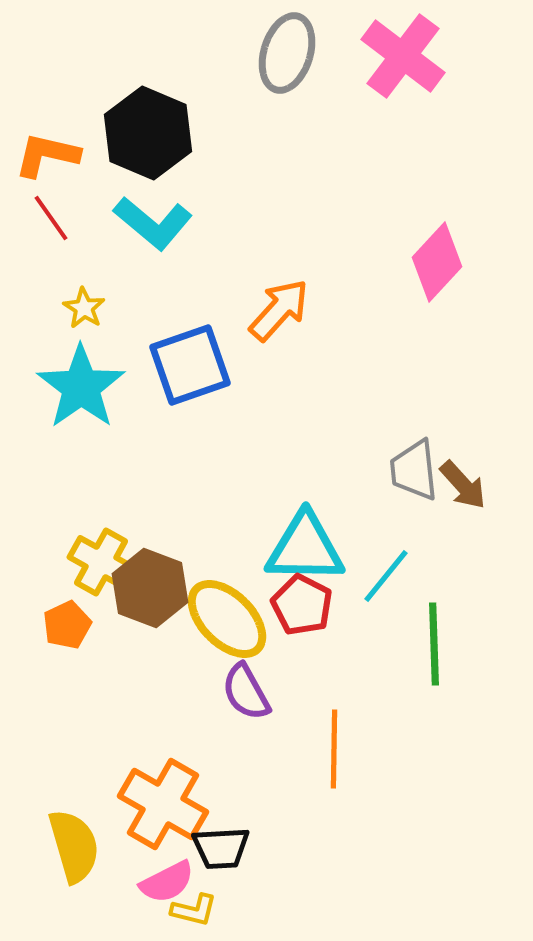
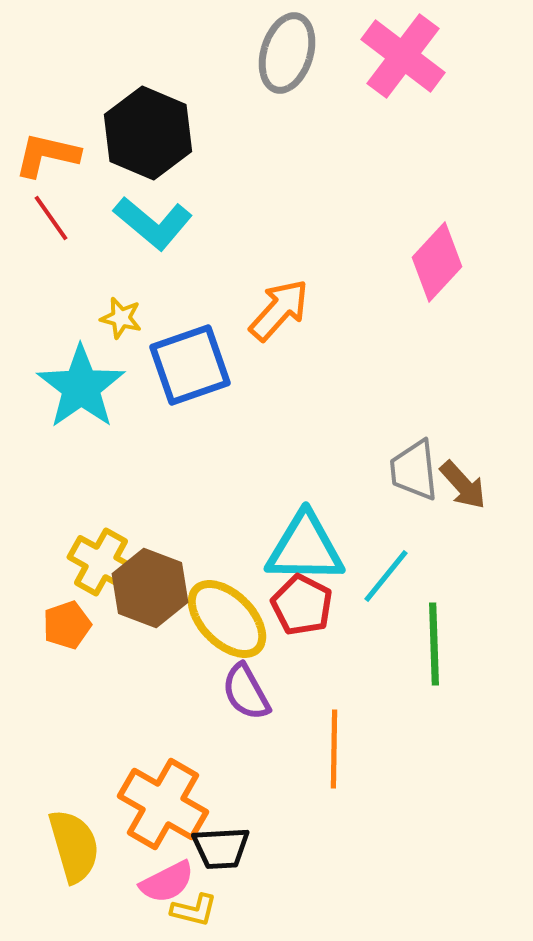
yellow star: moved 37 px right, 10 px down; rotated 18 degrees counterclockwise
orange pentagon: rotated 6 degrees clockwise
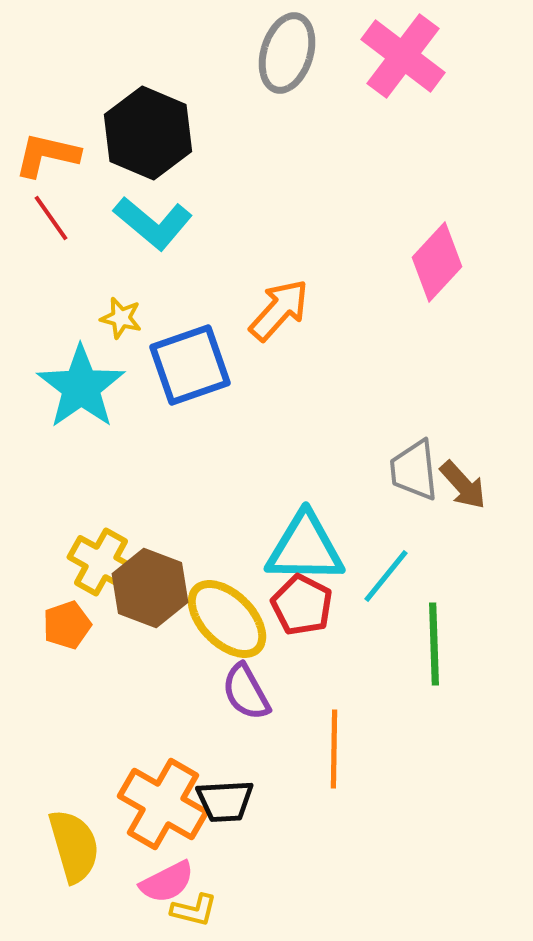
black trapezoid: moved 4 px right, 47 px up
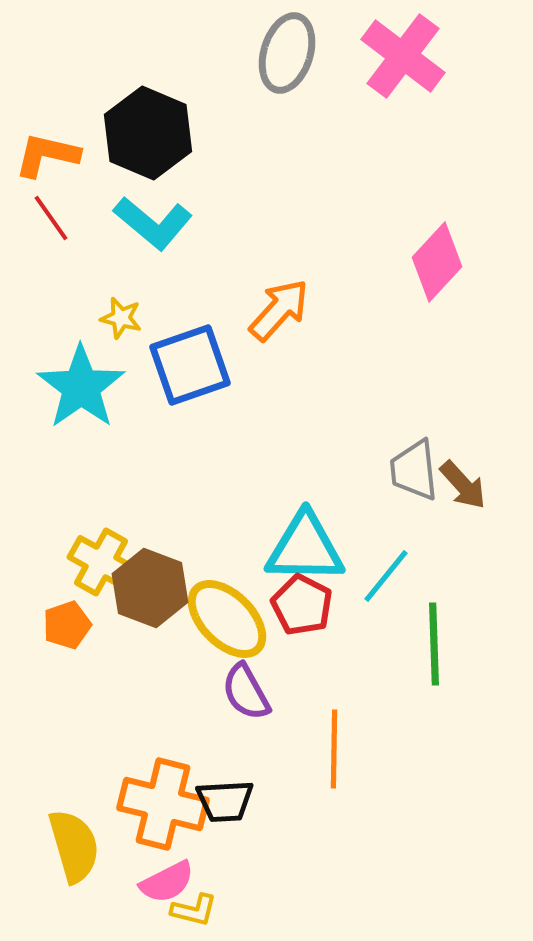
orange cross: rotated 16 degrees counterclockwise
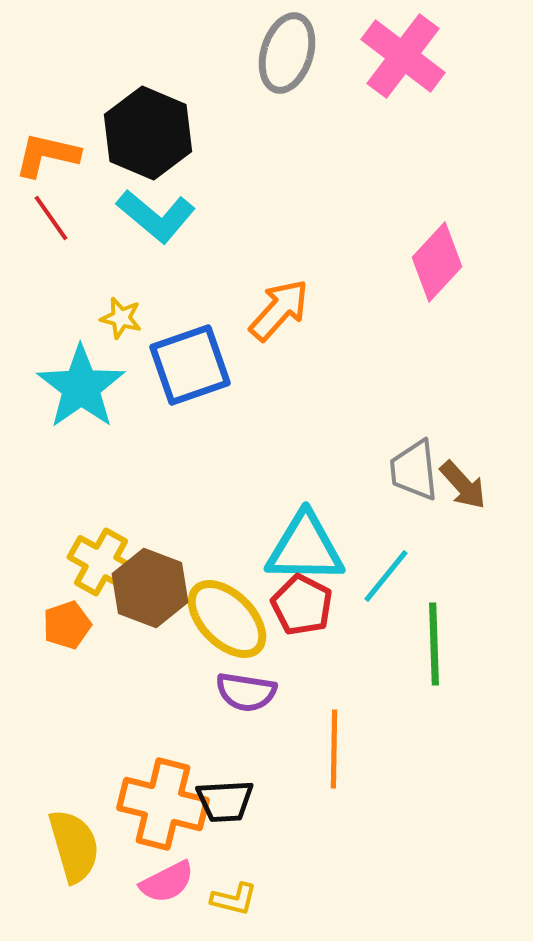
cyan L-shape: moved 3 px right, 7 px up
purple semicircle: rotated 52 degrees counterclockwise
yellow L-shape: moved 40 px right, 11 px up
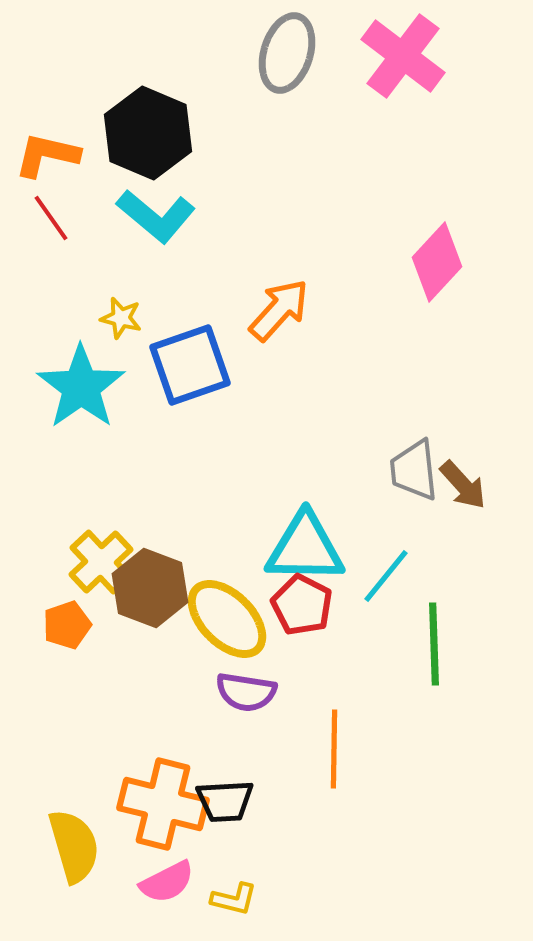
yellow cross: rotated 18 degrees clockwise
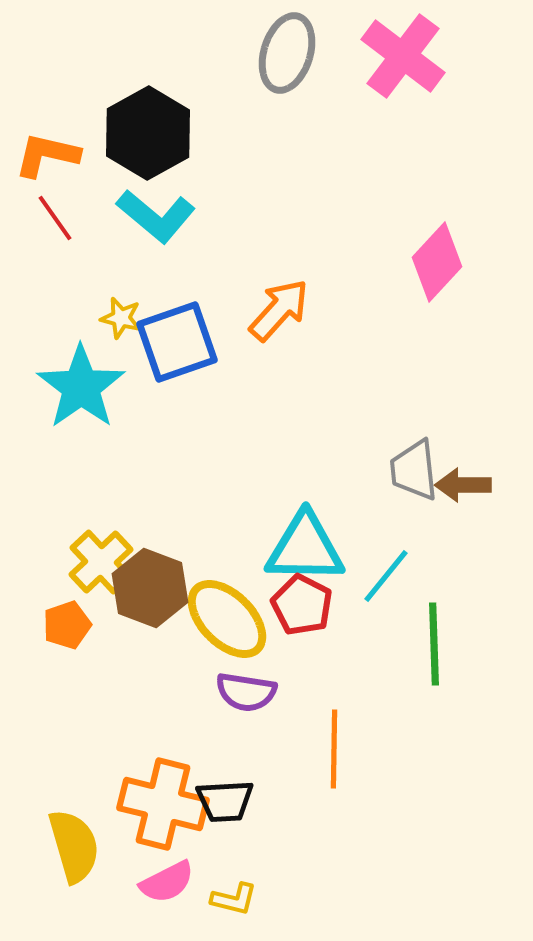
black hexagon: rotated 8 degrees clockwise
red line: moved 4 px right
blue square: moved 13 px left, 23 px up
brown arrow: rotated 132 degrees clockwise
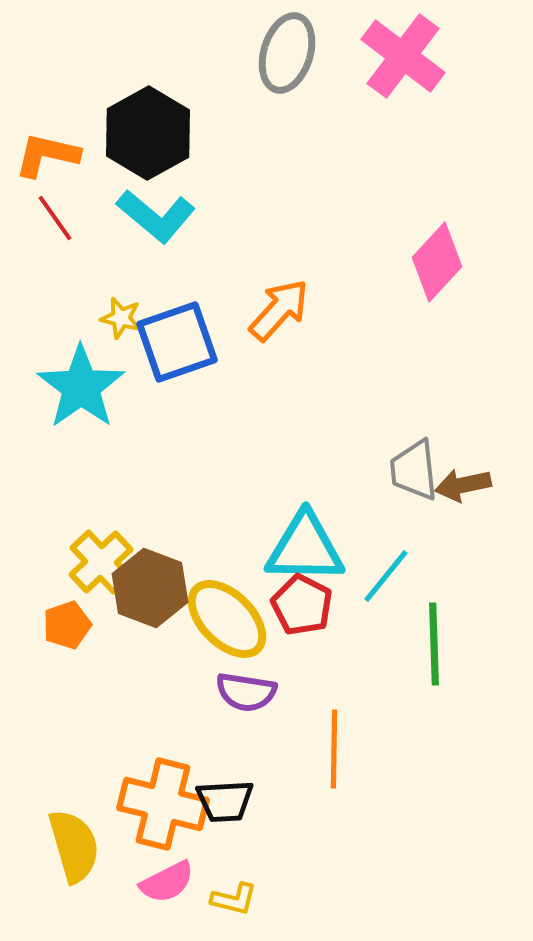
brown arrow: rotated 12 degrees counterclockwise
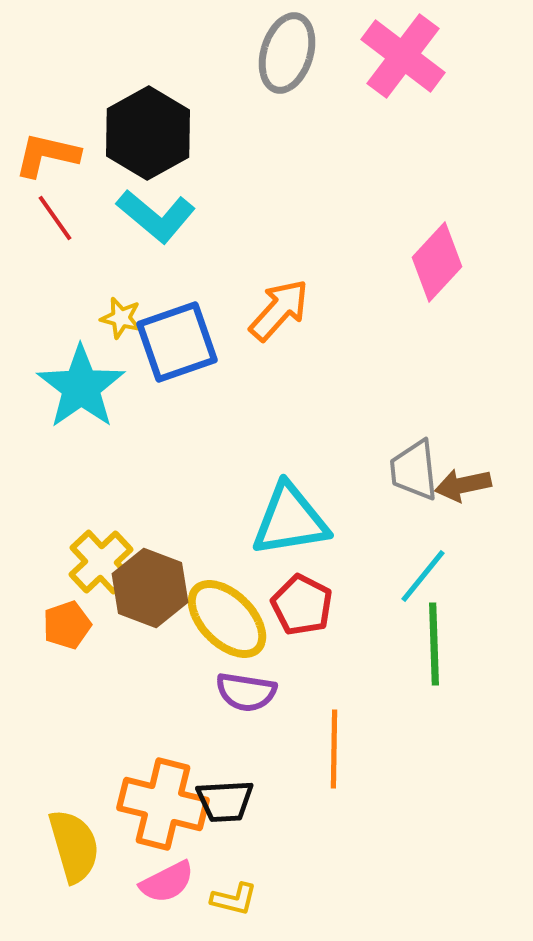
cyan triangle: moved 15 px left, 28 px up; rotated 10 degrees counterclockwise
cyan line: moved 37 px right
